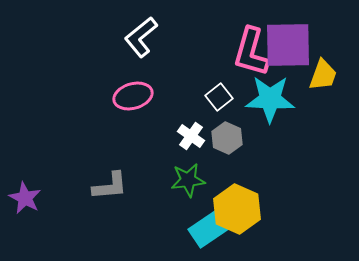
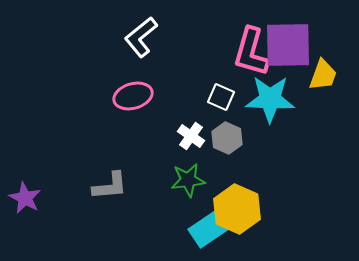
white square: moved 2 px right; rotated 28 degrees counterclockwise
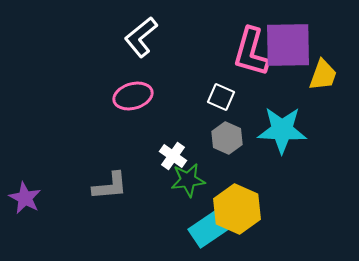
cyan star: moved 12 px right, 31 px down
white cross: moved 18 px left, 20 px down
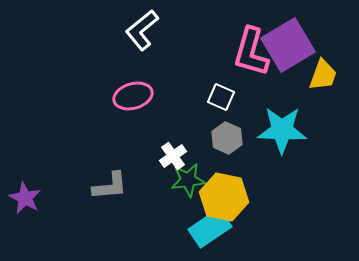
white L-shape: moved 1 px right, 7 px up
purple square: rotated 30 degrees counterclockwise
white cross: rotated 20 degrees clockwise
yellow hexagon: moved 13 px left, 12 px up; rotated 12 degrees counterclockwise
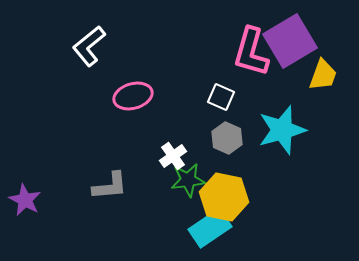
white L-shape: moved 53 px left, 16 px down
purple square: moved 2 px right, 4 px up
cyan star: rotated 18 degrees counterclockwise
purple star: moved 2 px down
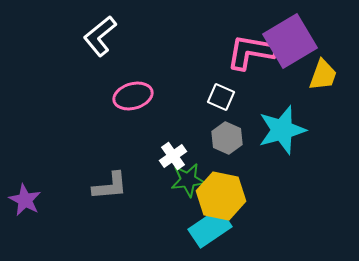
white L-shape: moved 11 px right, 10 px up
pink L-shape: rotated 84 degrees clockwise
yellow hexagon: moved 3 px left, 1 px up
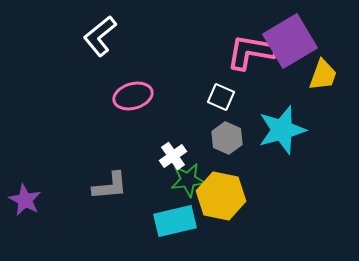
cyan rectangle: moved 35 px left, 7 px up; rotated 21 degrees clockwise
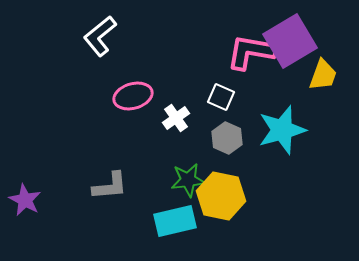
white cross: moved 3 px right, 38 px up
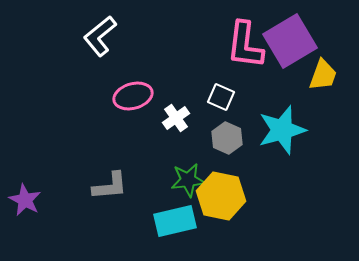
pink L-shape: moved 6 px left, 7 px up; rotated 93 degrees counterclockwise
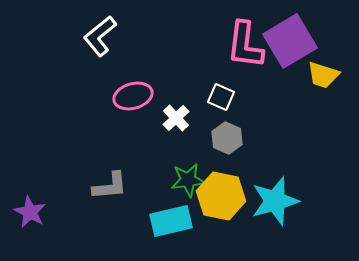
yellow trapezoid: rotated 88 degrees clockwise
white cross: rotated 8 degrees counterclockwise
cyan star: moved 7 px left, 71 px down
purple star: moved 5 px right, 12 px down
cyan rectangle: moved 4 px left
